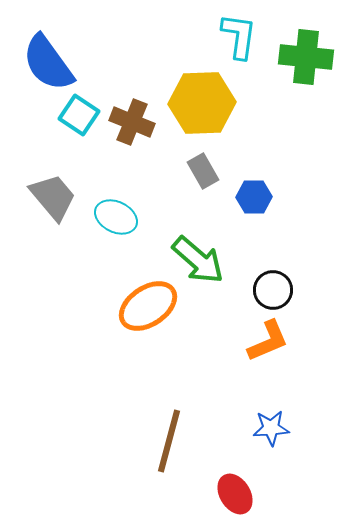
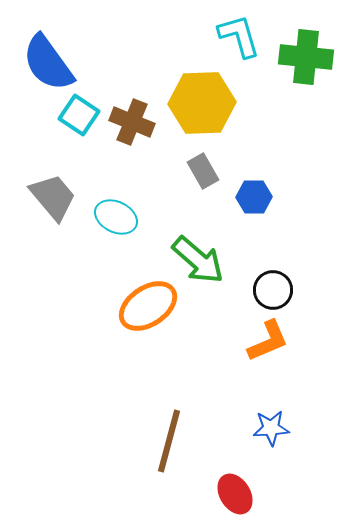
cyan L-shape: rotated 24 degrees counterclockwise
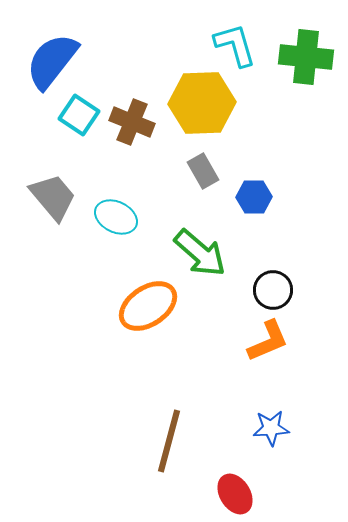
cyan L-shape: moved 4 px left, 9 px down
blue semicircle: moved 4 px right, 2 px up; rotated 74 degrees clockwise
green arrow: moved 2 px right, 7 px up
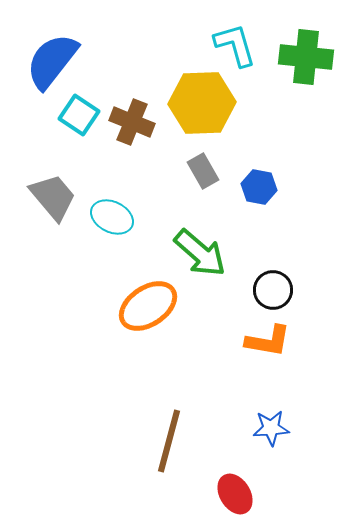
blue hexagon: moved 5 px right, 10 px up; rotated 12 degrees clockwise
cyan ellipse: moved 4 px left
orange L-shape: rotated 33 degrees clockwise
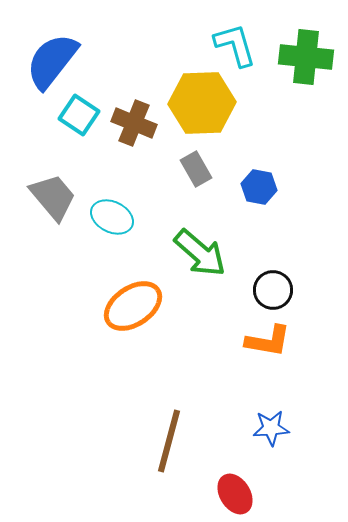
brown cross: moved 2 px right, 1 px down
gray rectangle: moved 7 px left, 2 px up
orange ellipse: moved 15 px left
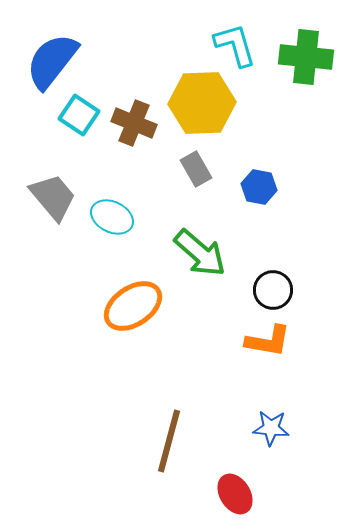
blue star: rotated 9 degrees clockwise
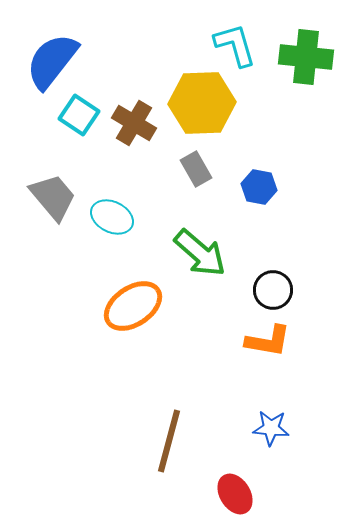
brown cross: rotated 9 degrees clockwise
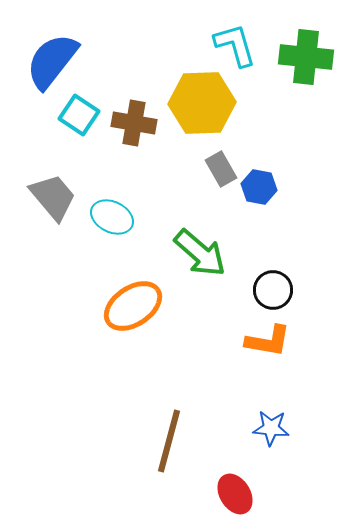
brown cross: rotated 21 degrees counterclockwise
gray rectangle: moved 25 px right
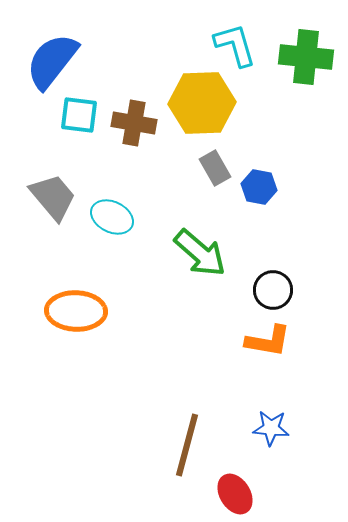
cyan square: rotated 27 degrees counterclockwise
gray rectangle: moved 6 px left, 1 px up
orange ellipse: moved 57 px left, 5 px down; rotated 36 degrees clockwise
brown line: moved 18 px right, 4 px down
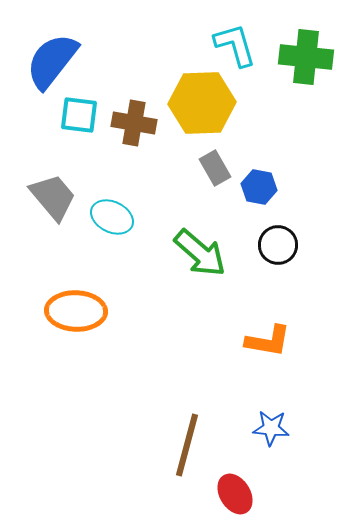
black circle: moved 5 px right, 45 px up
